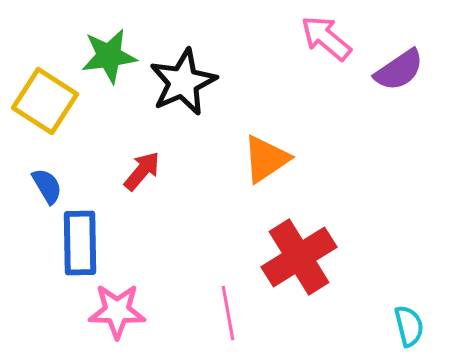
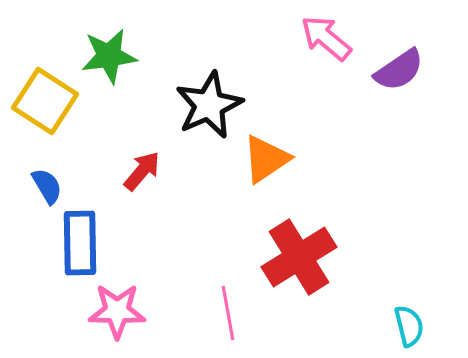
black star: moved 26 px right, 23 px down
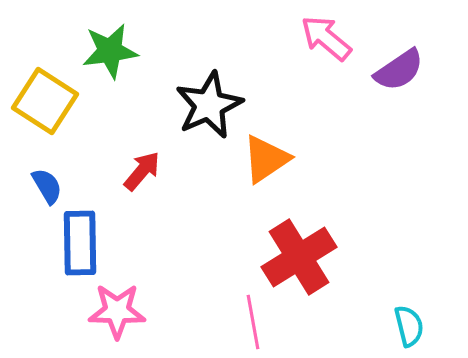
green star: moved 1 px right, 5 px up
pink line: moved 25 px right, 9 px down
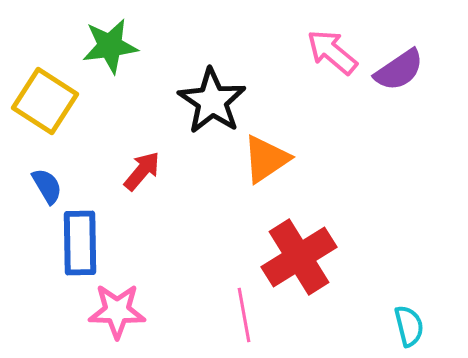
pink arrow: moved 6 px right, 14 px down
green star: moved 5 px up
black star: moved 3 px right, 4 px up; rotated 14 degrees counterclockwise
pink line: moved 9 px left, 7 px up
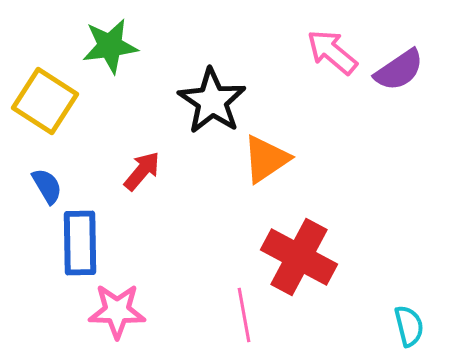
red cross: rotated 30 degrees counterclockwise
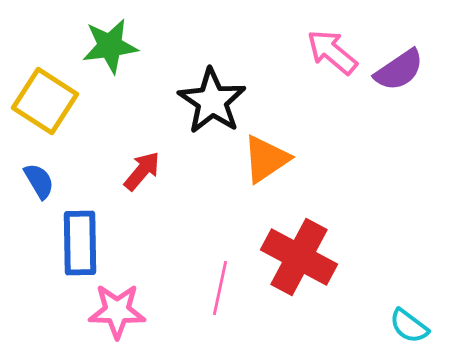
blue semicircle: moved 8 px left, 5 px up
pink line: moved 24 px left, 27 px up; rotated 22 degrees clockwise
cyan semicircle: rotated 141 degrees clockwise
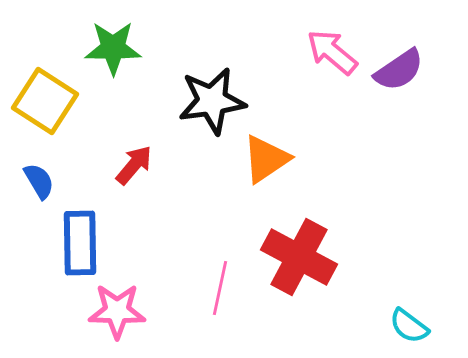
green star: moved 3 px right, 2 px down; rotated 8 degrees clockwise
black star: rotated 30 degrees clockwise
red arrow: moved 8 px left, 6 px up
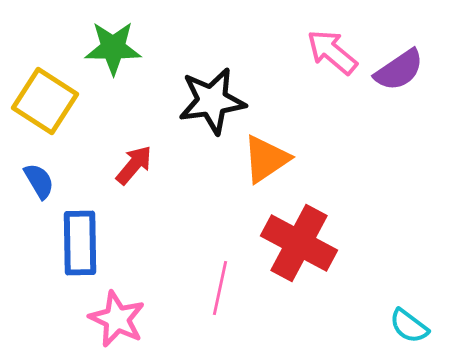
red cross: moved 14 px up
pink star: moved 8 px down; rotated 24 degrees clockwise
